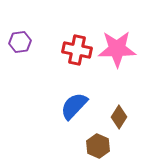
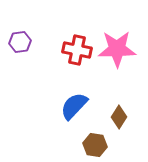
brown hexagon: moved 3 px left, 1 px up; rotated 15 degrees counterclockwise
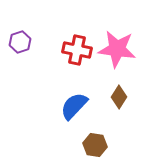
purple hexagon: rotated 10 degrees counterclockwise
pink star: rotated 9 degrees clockwise
brown diamond: moved 20 px up
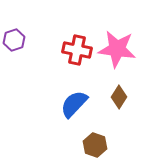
purple hexagon: moved 6 px left, 2 px up
blue semicircle: moved 2 px up
brown hexagon: rotated 10 degrees clockwise
